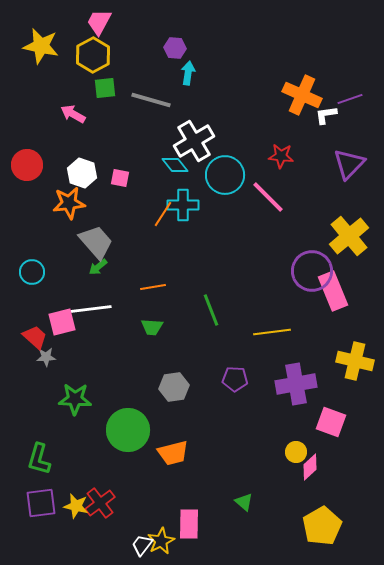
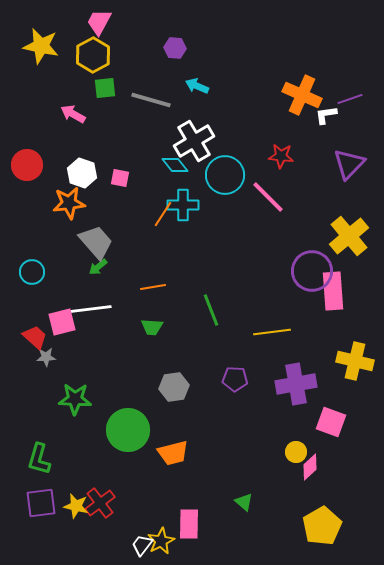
cyan arrow at (188, 73): moved 9 px right, 13 px down; rotated 75 degrees counterclockwise
pink rectangle at (333, 291): rotated 18 degrees clockwise
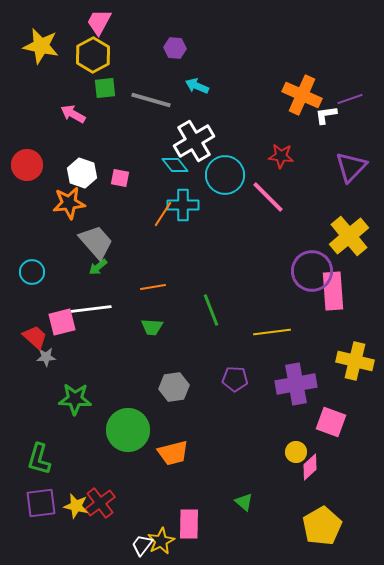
purple triangle at (349, 164): moved 2 px right, 3 px down
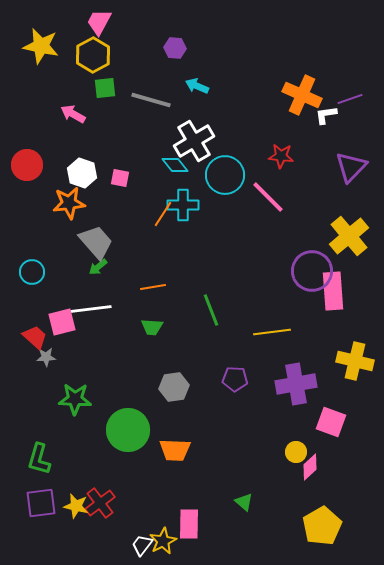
orange trapezoid at (173, 453): moved 2 px right, 3 px up; rotated 16 degrees clockwise
yellow star at (161, 541): moved 2 px right
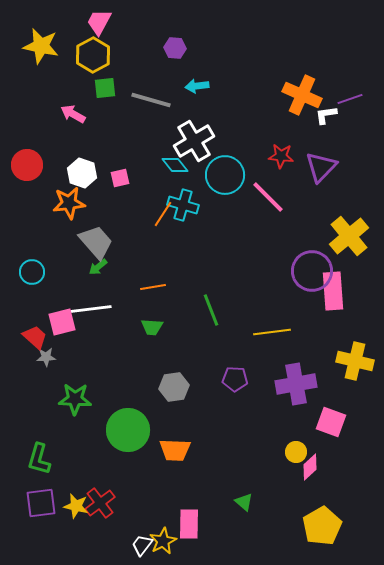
cyan arrow at (197, 86): rotated 30 degrees counterclockwise
purple triangle at (351, 167): moved 30 px left
pink square at (120, 178): rotated 24 degrees counterclockwise
cyan cross at (183, 205): rotated 16 degrees clockwise
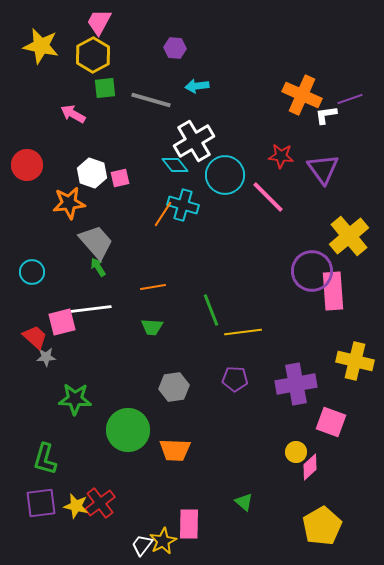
purple triangle at (321, 167): moved 2 px right, 2 px down; rotated 20 degrees counterclockwise
white hexagon at (82, 173): moved 10 px right
green arrow at (98, 267): rotated 96 degrees clockwise
yellow line at (272, 332): moved 29 px left
green L-shape at (39, 459): moved 6 px right
